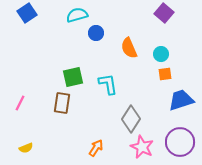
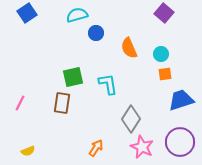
yellow semicircle: moved 2 px right, 3 px down
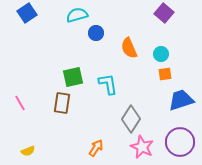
pink line: rotated 56 degrees counterclockwise
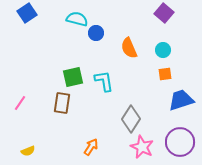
cyan semicircle: moved 4 px down; rotated 30 degrees clockwise
cyan circle: moved 2 px right, 4 px up
cyan L-shape: moved 4 px left, 3 px up
pink line: rotated 63 degrees clockwise
orange arrow: moved 5 px left, 1 px up
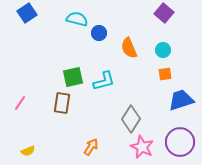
blue circle: moved 3 px right
cyan L-shape: rotated 85 degrees clockwise
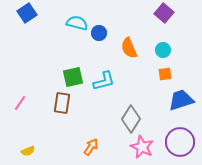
cyan semicircle: moved 4 px down
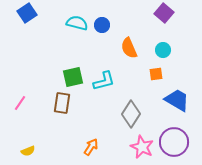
blue circle: moved 3 px right, 8 px up
orange square: moved 9 px left
blue trapezoid: moved 4 px left; rotated 48 degrees clockwise
gray diamond: moved 5 px up
purple circle: moved 6 px left
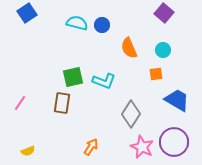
cyan L-shape: rotated 35 degrees clockwise
